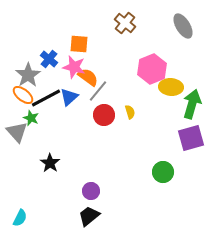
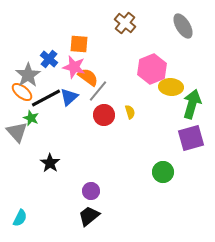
orange ellipse: moved 1 px left, 3 px up
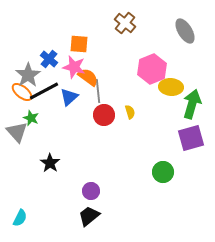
gray ellipse: moved 2 px right, 5 px down
gray line: rotated 45 degrees counterclockwise
black line: moved 2 px left, 7 px up
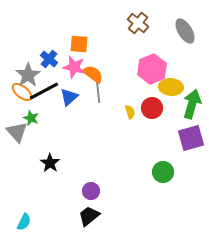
brown cross: moved 13 px right
orange semicircle: moved 5 px right, 3 px up
red circle: moved 48 px right, 7 px up
cyan semicircle: moved 4 px right, 4 px down
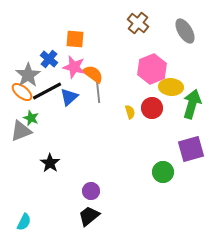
orange square: moved 4 px left, 5 px up
black line: moved 3 px right
gray triangle: moved 4 px right, 1 px up; rotated 50 degrees clockwise
purple square: moved 11 px down
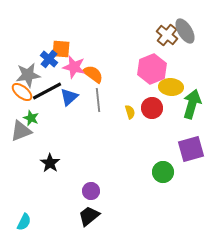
brown cross: moved 29 px right, 12 px down
orange square: moved 14 px left, 10 px down
gray star: rotated 25 degrees clockwise
gray line: moved 9 px down
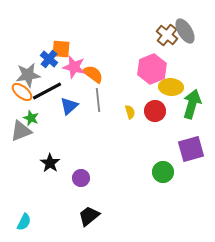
blue triangle: moved 9 px down
red circle: moved 3 px right, 3 px down
purple circle: moved 10 px left, 13 px up
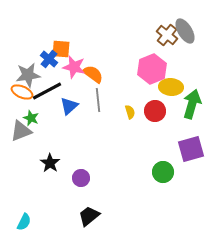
orange ellipse: rotated 15 degrees counterclockwise
